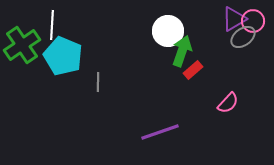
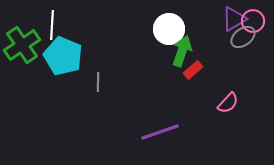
white circle: moved 1 px right, 2 px up
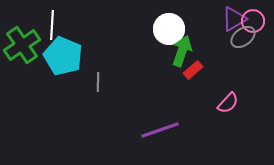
purple line: moved 2 px up
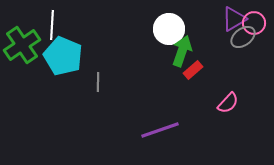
pink circle: moved 1 px right, 2 px down
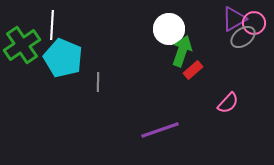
cyan pentagon: moved 2 px down
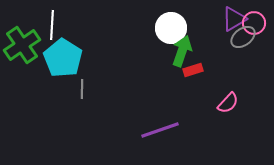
white circle: moved 2 px right, 1 px up
cyan pentagon: rotated 9 degrees clockwise
red rectangle: rotated 24 degrees clockwise
gray line: moved 16 px left, 7 px down
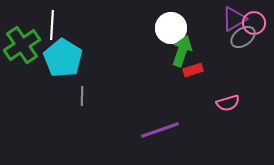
gray line: moved 7 px down
pink semicircle: rotated 30 degrees clockwise
